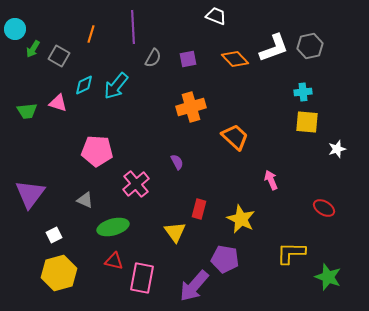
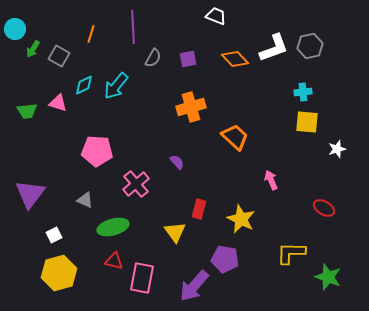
purple semicircle: rotated 14 degrees counterclockwise
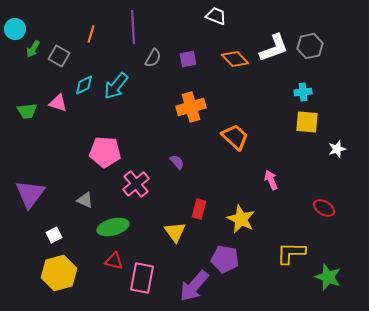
pink pentagon: moved 8 px right, 1 px down
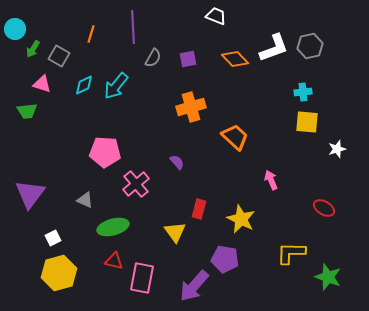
pink triangle: moved 16 px left, 19 px up
white square: moved 1 px left, 3 px down
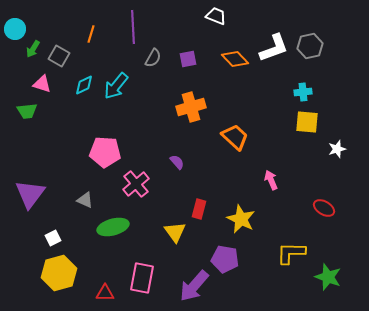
red triangle: moved 9 px left, 32 px down; rotated 12 degrees counterclockwise
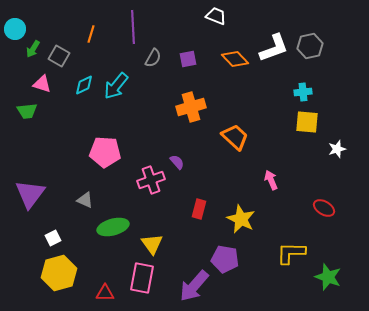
pink cross: moved 15 px right, 4 px up; rotated 20 degrees clockwise
yellow triangle: moved 23 px left, 12 px down
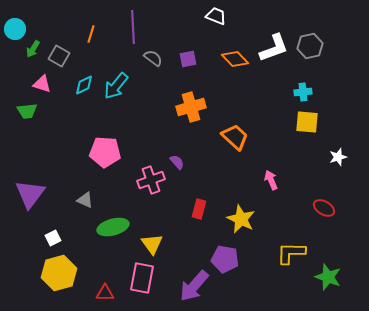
gray semicircle: rotated 84 degrees counterclockwise
white star: moved 1 px right, 8 px down
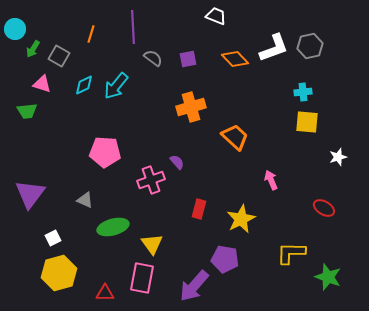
yellow star: rotated 20 degrees clockwise
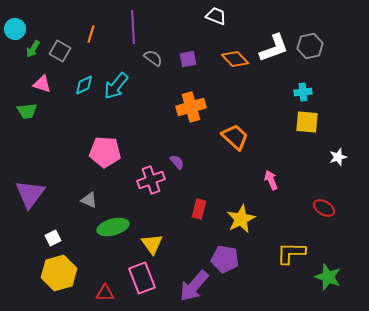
gray square: moved 1 px right, 5 px up
gray triangle: moved 4 px right
pink rectangle: rotated 32 degrees counterclockwise
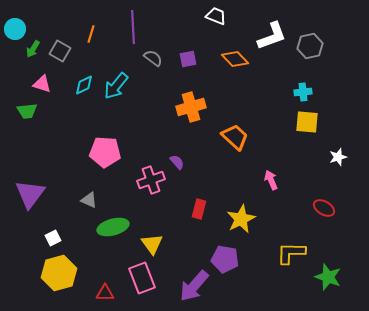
white L-shape: moved 2 px left, 12 px up
